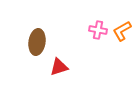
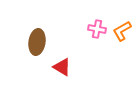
pink cross: moved 1 px left, 1 px up
red triangle: moved 3 px right; rotated 48 degrees clockwise
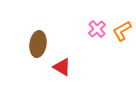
pink cross: rotated 36 degrees clockwise
brown ellipse: moved 1 px right, 2 px down
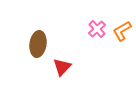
red triangle: rotated 42 degrees clockwise
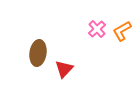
brown ellipse: moved 9 px down
red triangle: moved 2 px right, 2 px down
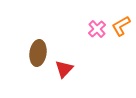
orange L-shape: moved 1 px left, 5 px up
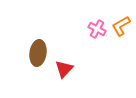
pink cross: rotated 18 degrees counterclockwise
